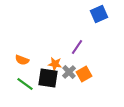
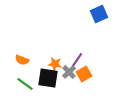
purple line: moved 13 px down
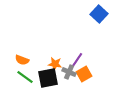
blue square: rotated 24 degrees counterclockwise
gray cross: rotated 24 degrees counterclockwise
black square: rotated 20 degrees counterclockwise
green line: moved 7 px up
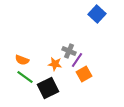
blue square: moved 2 px left
gray cross: moved 21 px up
black square: moved 10 px down; rotated 15 degrees counterclockwise
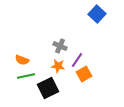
gray cross: moved 9 px left, 5 px up
orange star: moved 3 px right, 2 px down
green line: moved 1 px right, 1 px up; rotated 48 degrees counterclockwise
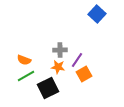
gray cross: moved 4 px down; rotated 24 degrees counterclockwise
orange semicircle: moved 2 px right
orange star: moved 1 px down
green line: rotated 18 degrees counterclockwise
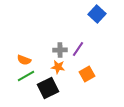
purple line: moved 1 px right, 11 px up
orange square: moved 3 px right
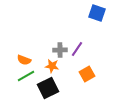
blue square: moved 1 px up; rotated 24 degrees counterclockwise
purple line: moved 1 px left
orange star: moved 6 px left, 1 px up
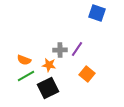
orange star: moved 3 px left, 1 px up
orange square: rotated 21 degrees counterclockwise
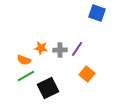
orange star: moved 8 px left, 17 px up
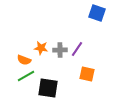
orange square: rotated 28 degrees counterclockwise
black square: rotated 35 degrees clockwise
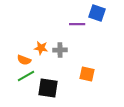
purple line: moved 25 px up; rotated 56 degrees clockwise
